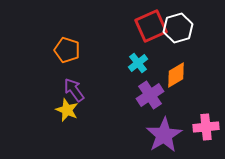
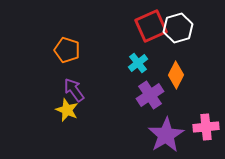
orange diamond: rotated 32 degrees counterclockwise
purple star: moved 2 px right
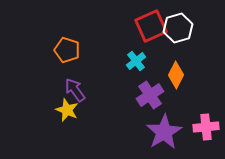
cyan cross: moved 2 px left, 2 px up
purple arrow: moved 1 px right
purple star: moved 2 px left, 3 px up
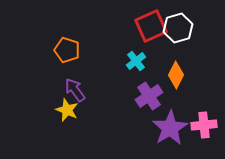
purple cross: moved 1 px left, 1 px down
pink cross: moved 2 px left, 2 px up
purple star: moved 6 px right, 4 px up
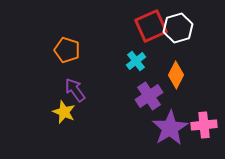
yellow star: moved 3 px left, 2 px down
